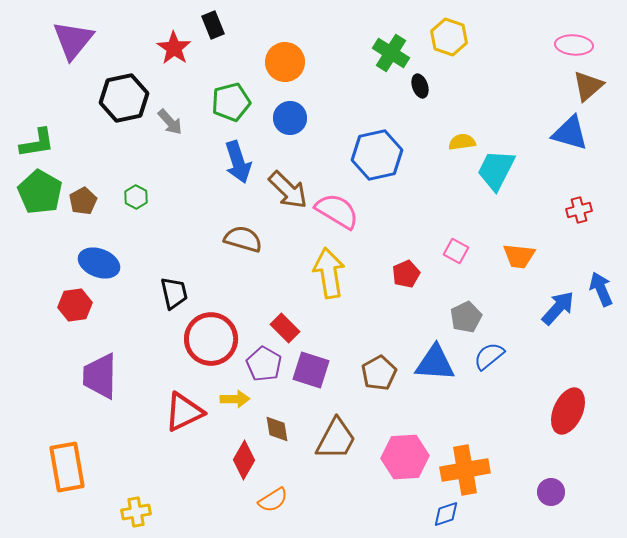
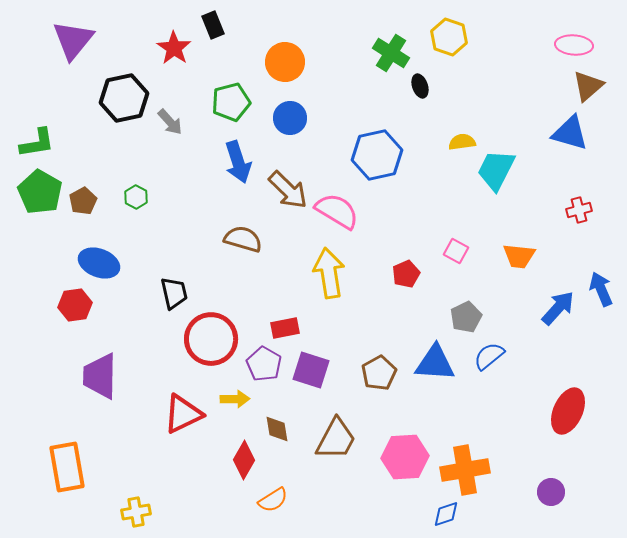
red rectangle at (285, 328): rotated 56 degrees counterclockwise
red triangle at (184, 412): moved 1 px left, 2 px down
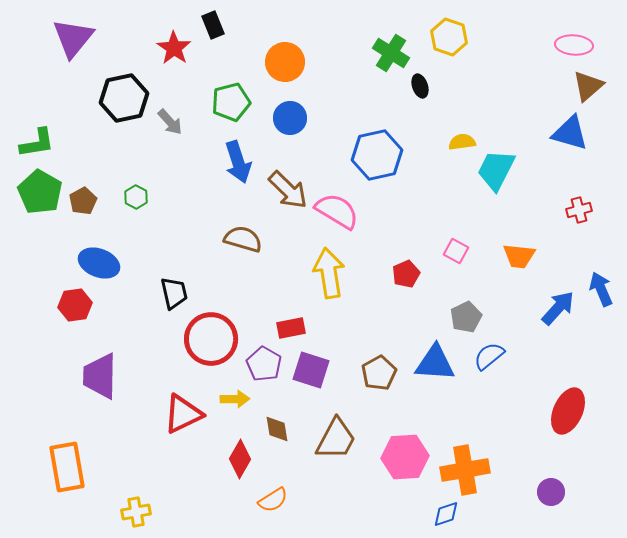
purple triangle at (73, 40): moved 2 px up
red rectangle at (285, 328): moved 6 px right
red diamond at (244, 460): moved 4 px left, 1 px up
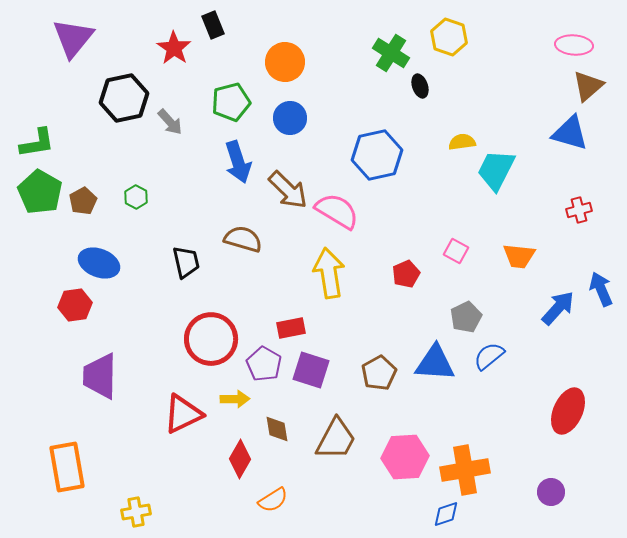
black trapezoid at (174, 293): moved 12 px right, 31 px up
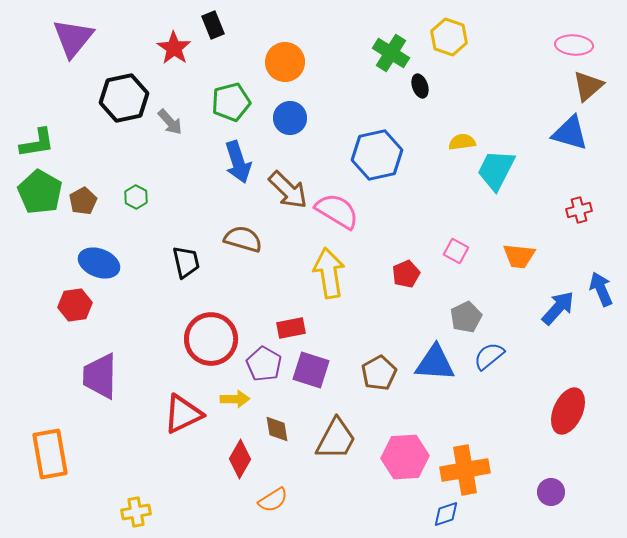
orange rectangle at (67, 467): moved 17 px left, 13 px up
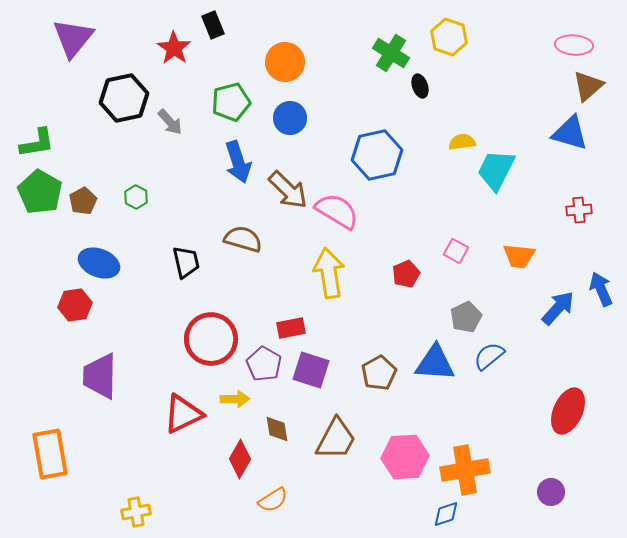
red cross at (579, 210): rotated 10 degrees clockwise
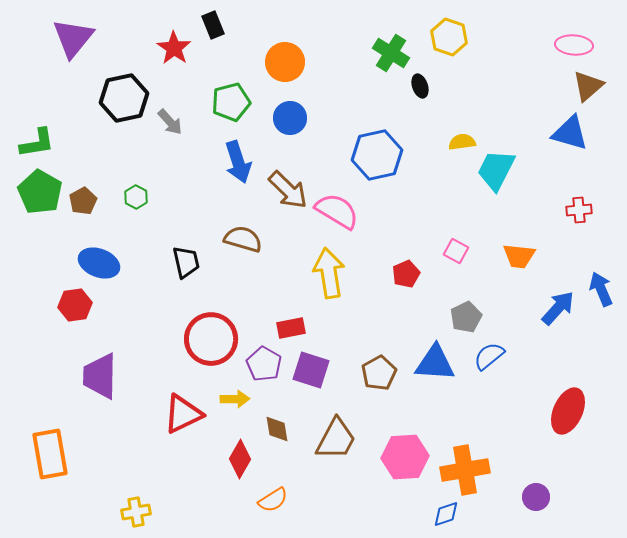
purple circle at (551, 492): moved 15 px left, 5 px down
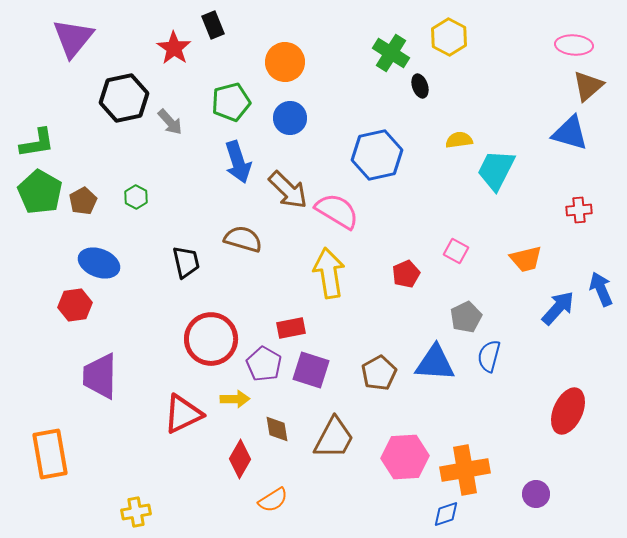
yellow hexagon at (449, 37): rotated 9 degrees clockwise
yellow semicircle at (462, 142): moved 3 px left, 2 px up
orange trapezoid at (519, 256): moved 7 px right, 3 px down; rotated 20 degrees counterclockwise
blue semicircle at (489, 356): rotated 36 degrees counterclockwise
brown trapezoid at (336, 439): moved 2 px left, 1 px up
purple circle at (536, 497): moved 3 px up
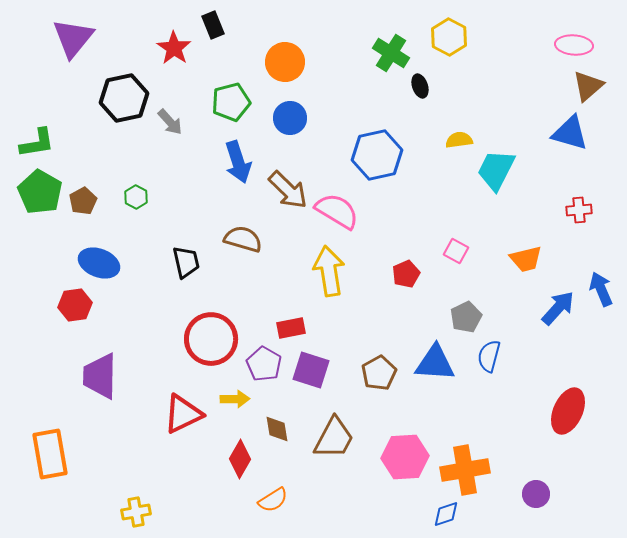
yellow arrow at (329, 273): moved 2 px up
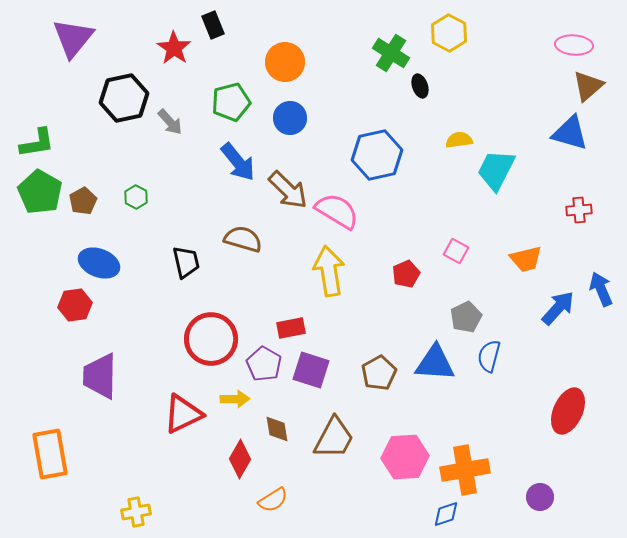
yellow hexagon at (449, 37): moved 4 px up
blue arrow at (238, 162): rotated 21 degrees counterclockwise
purple circle at (536, 494): moved 4 px right, 3 px down
